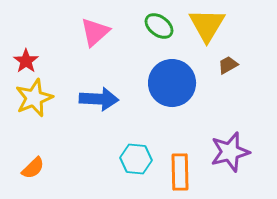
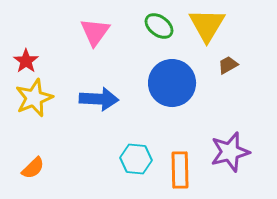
pink triangle: rotated 12 degrees counterclockwise
orange rectangle: moved 2 px up
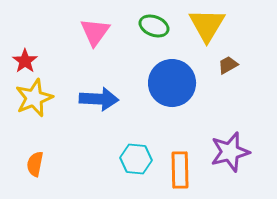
green ellipse: moved 5 px left; rotated 16 degrees counterclockwise
red star: moved 1 px left
orange semicircle: moved 2 px right, 4 px up; rotated 145 degrees clockwise
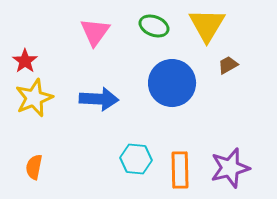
purple star: moved 16 px down
orange semicircle: moved 1 px left, 3 px down
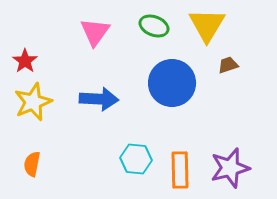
brown trapezoid: rotated 10 degrees clockwise
yellow star: moved 1 px left, 4 px down
orange semicircle: moved 2 px left, 3 px up
